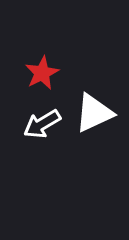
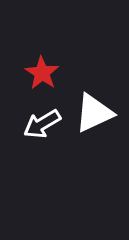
red star: rotated 12 degrees counterclockwise
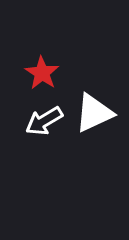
white arrow: moved 2 px right, 3 px up
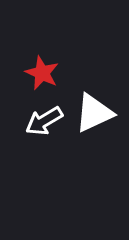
red star: rotated 8 degrees counterclockwise
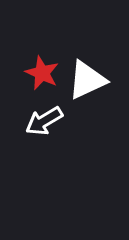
white triangle: moved 7 px left, 33 px up
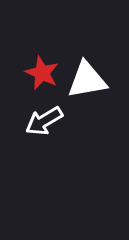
white triangle: rotated 15 degrees clockwise
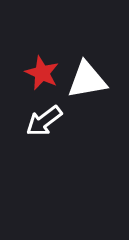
white arrow: rotated 6 degrees counterclockwise
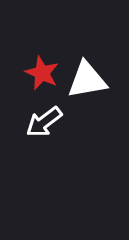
white arrow: moved 1 px down
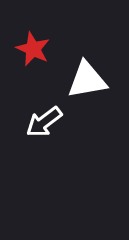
red star: moved 9 px left, 24 px up
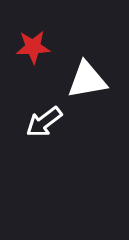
red star: moved 2 px up; rotated 28 degrees counterclockwise
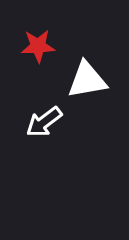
red star: moved 5 px right, 1 px up
